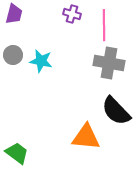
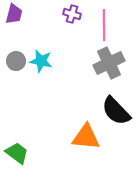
gray circle: moved 3 px right, 6 px down
gray cross: rotated 36 degrees counterclockwise
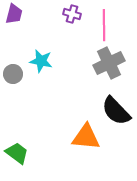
gray circle: moved 3 px left, 13 px down
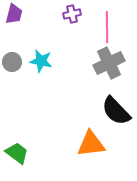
purple cross: rotated 30 degrees counterclockwise
pink line: moved 3 px right, 2 px down
gray circle: moved 1 px left, 12 px up
orange triangle: moved 5 px right, 7 px down; rotated 12 degrees counterclockwise
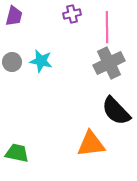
purple trapezoid: moved 2 px down
green trapezoid: rotated 25 degrees counterclockwise
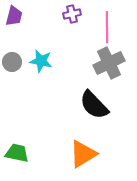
black semicircle: moved 22 px left, 6 px up
orange triangle: moved 8 px left, 10 px down; rotated 24 degrees counterclockwise
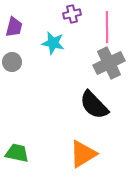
purple trapezoid: moved 11 px down
cyan star: moved 12 px right, 18 px up
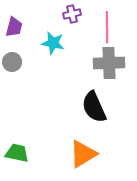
gray cross: rotated 24 degrees clockwise
black semicircle: moved 2 px down; rotated 20 degrees clockwise
